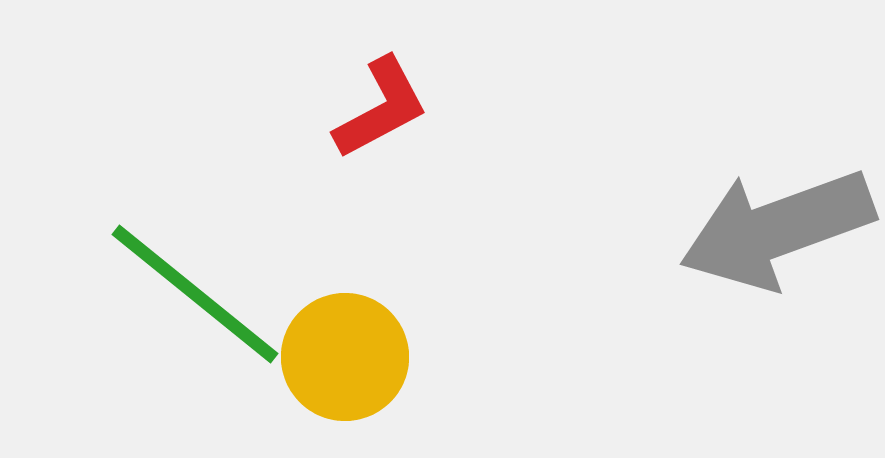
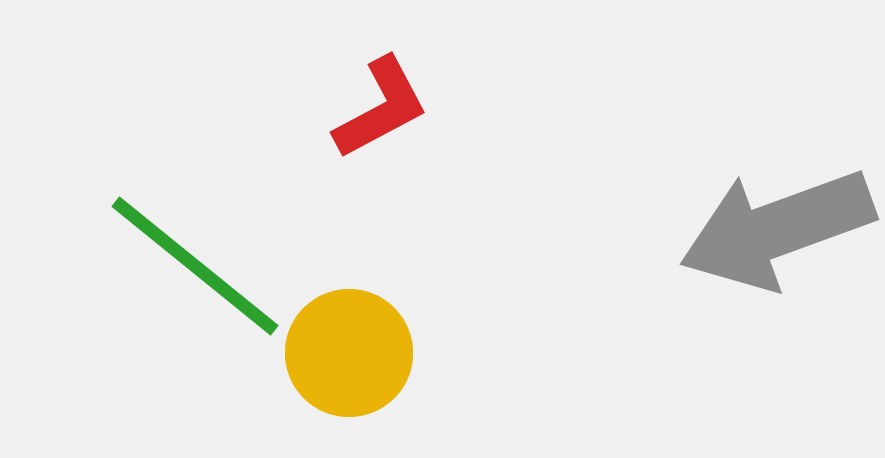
green line: moved 28 px up
yellow circle: moved 4 px right, 4 px up
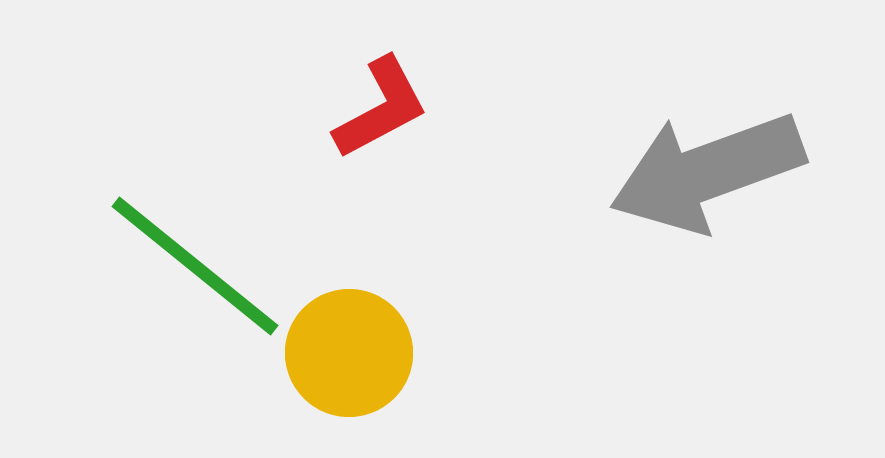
gray arrow: moved 70 px left, 57 px up
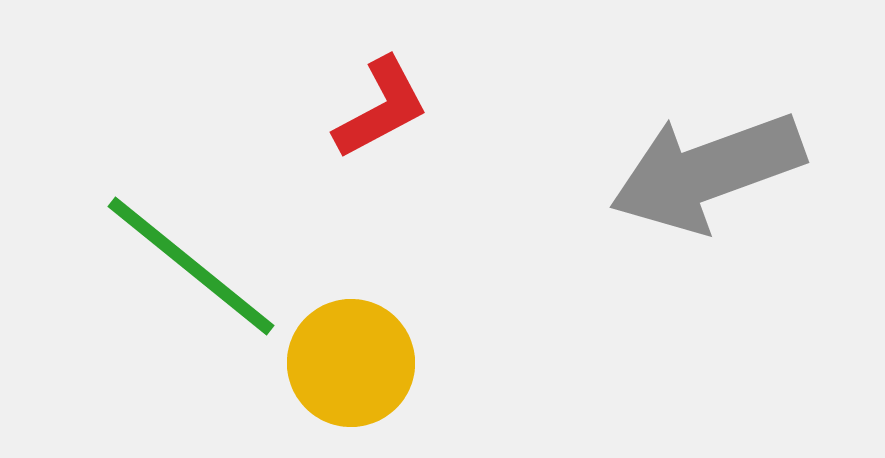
green line: moved 4 px left
yellow circle: moved 2 px right, 10 px down
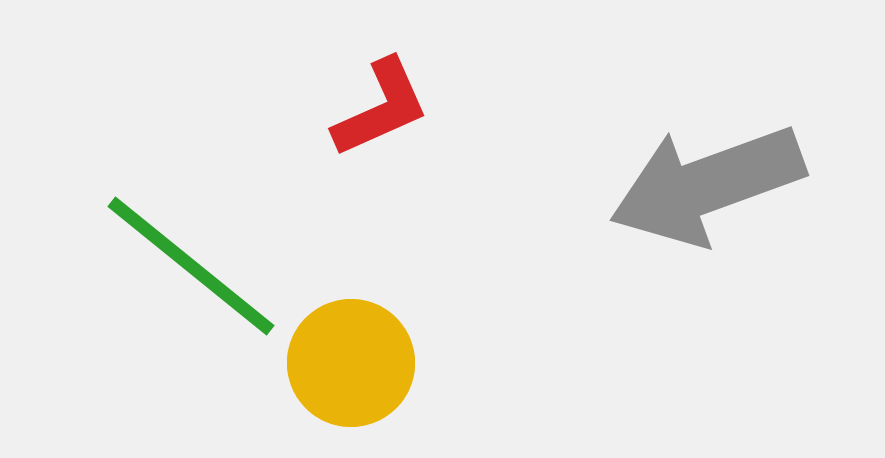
red L-shape: rotated 4 degrees clockwise
gray arrow: moved 13 px down
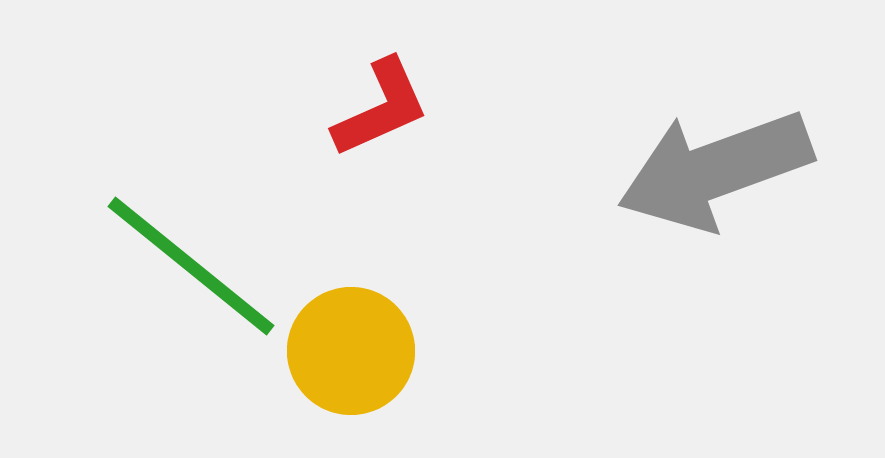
gray arrow: moved 8 px right, 15 px up
yellow circle: moved 12 px up
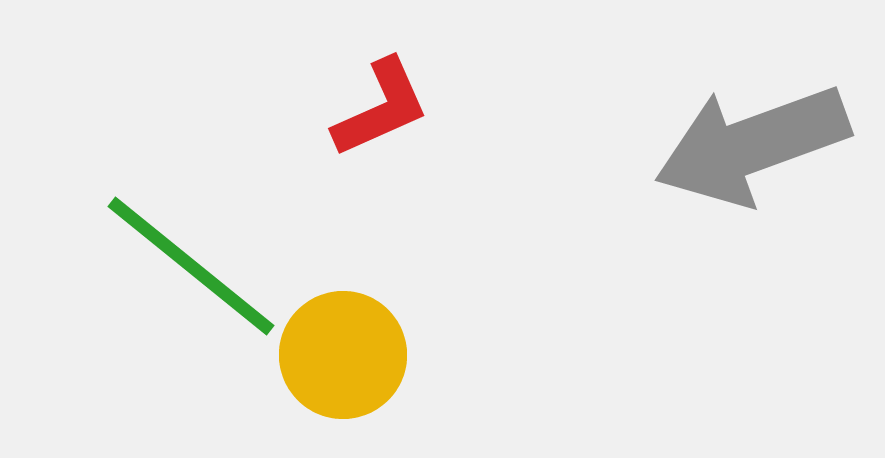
gray arrow: moved 37 px right, 25 px up
yellow circle: moved 8 px left, 4 px down
